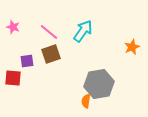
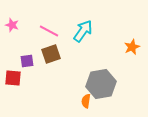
pink star: moved 1 px left, 2 px up
pink line: moved 1 px up; rotated 12 degrees counterclockwise
gray hexagon: moved 2 px right
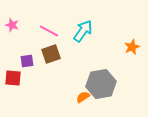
orange semicircle: moved 3 px left, 4 px up; rotated 48 degrees clockwise
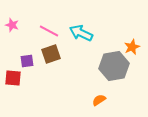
cyan arrow: moved 2 px left, 2 px down; rotated 100 degrees counterclockwise
gray hexagon: moved 13 px right, 18 px up
orange semicircle: moved 16 px right, 3 px down
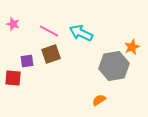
pink star: moved 1 px right, 1 px up
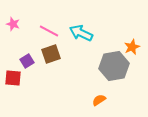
purple square: rotated 24 degrees counterclockwise
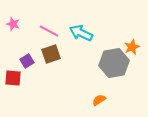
gray hexagon: moved 3 px up
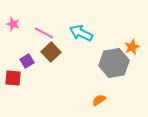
pink line: moved 5 px left, 2 px down
brown square: moved 2 px up; rotated 24 degrees counterclockwise
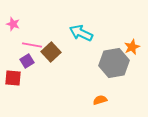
pink line: moved 12 px left, 12 px down; rotated 18 degrees counterclockwise
orange semicircle: moved 1 px right; rotated 16 degrees clockwise
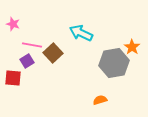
orange star: rotated 14 degrees counterclockwise
brown square: moved 2 px right, 1 px down
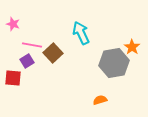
cyan arrow: rotated 40 degrees clockwise
